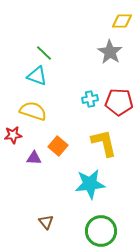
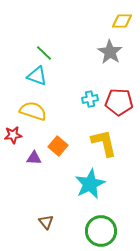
cyan star: rotated 20 degrees counterclockwise
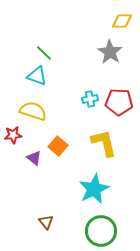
purple triangle: rotated 35 degrees clockwise
cyan star: moved 4 px right, 5 px down
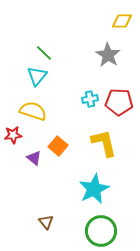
gray star: moved 2 px left, 3 px down
cyan triangle: rotated 50 degrees clockwise
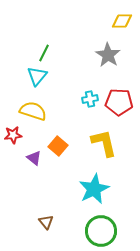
green line: rotated 72 degrees clockwise
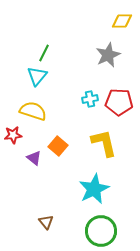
gray star: rotated 15 degrees clockwise
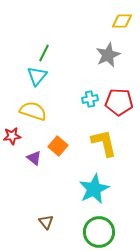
red star: moved 1 px left, 1 px down
green circle: moved 2 px left, 1 px down
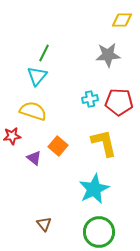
yellow diamond: moved 1 px up
gray star: rotated 20 degrees clockwise
brown triangle: moved 2 px left, 2 px down
